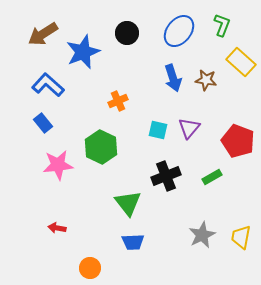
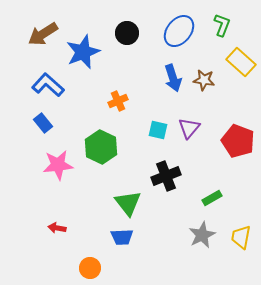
brown star: moved 2 px left
green rectangle: moved 21 px down
blue trapezoid: moved 11 px left, 5 px up
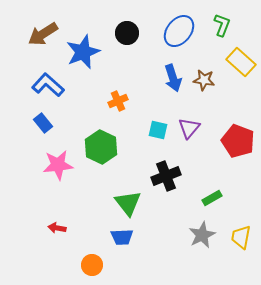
orange circle: moved 2 px right, 3 px up
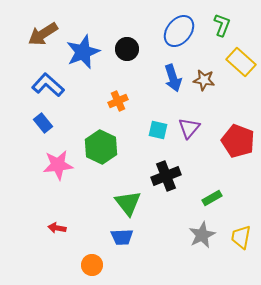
black circle: moved 16 px down
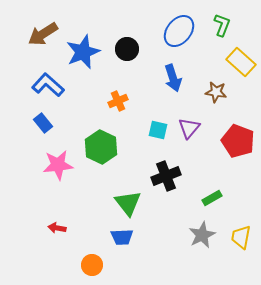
brown star: moved 12 px right, 12 px down
